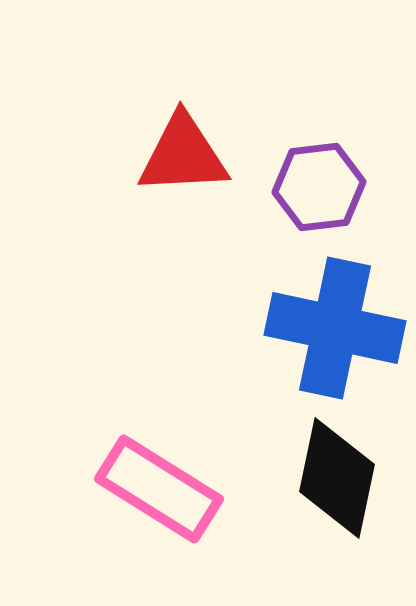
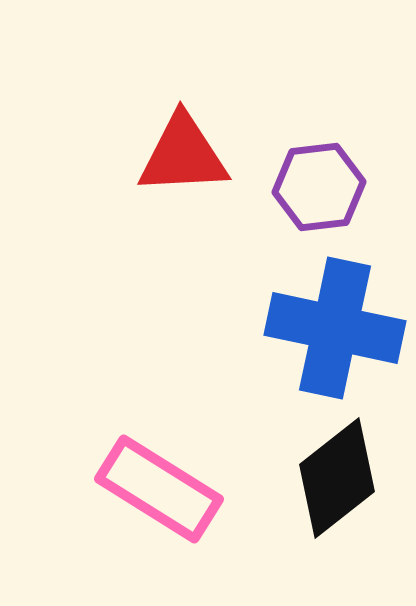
black diamond: rotated 40 degrees clockwise
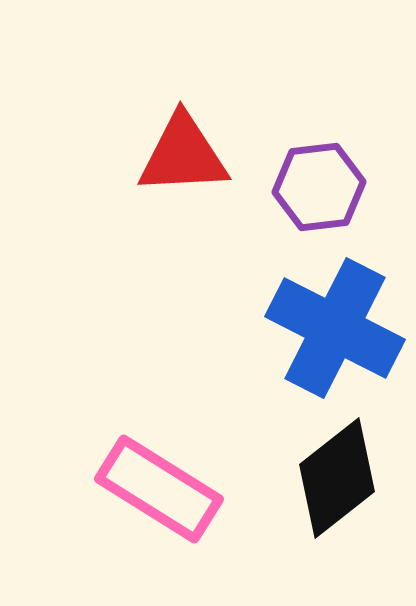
blue cross: rotated 15 degrees clockwise
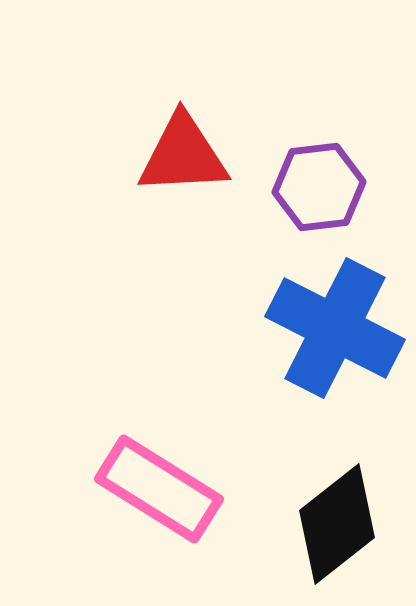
black diamond: moved 46 px down
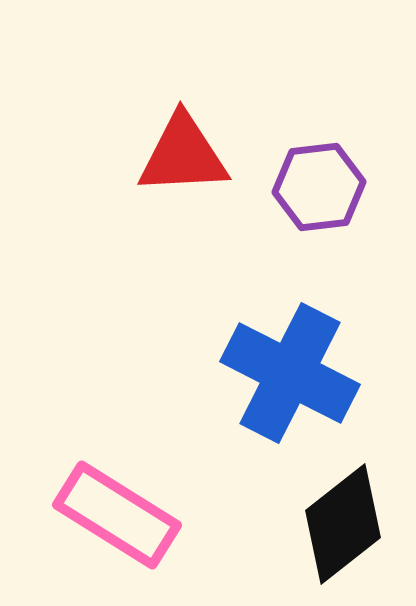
blue cross: moved 45 px left, 45 px down
pink rectangle: moved 42 px left, 26 px down
black diamond: moved 6 px right
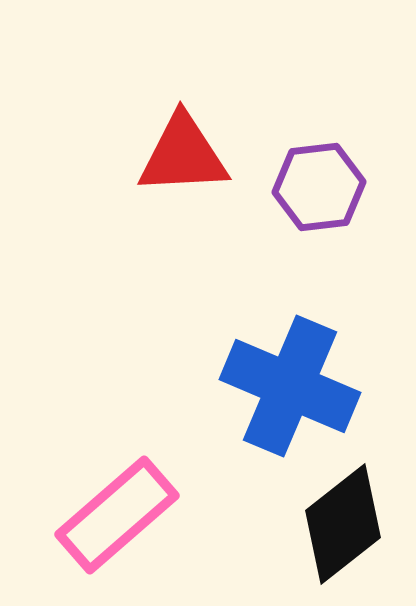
blue cross: moved 13 px down; rotated 4 degrees counterclockwise
pink rectangle: rotated 73 degrees counterclockwise
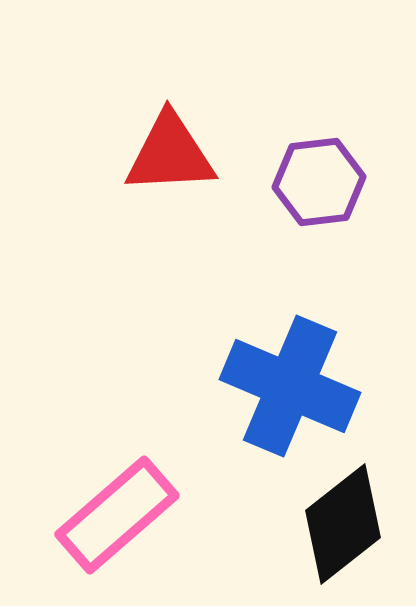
red triangle: moved 13 px left, 1 px up
purple hexagon: moved 5 px up
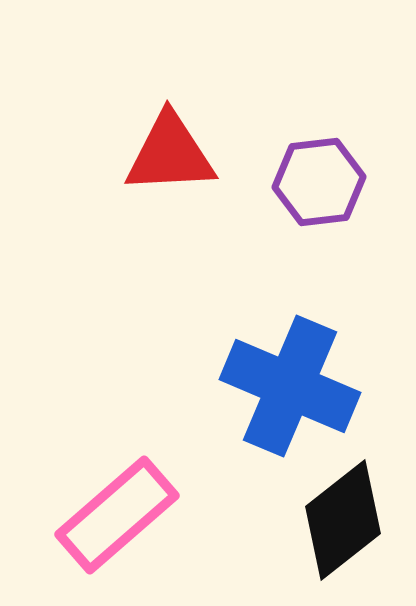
black diamond: moved 4 px up
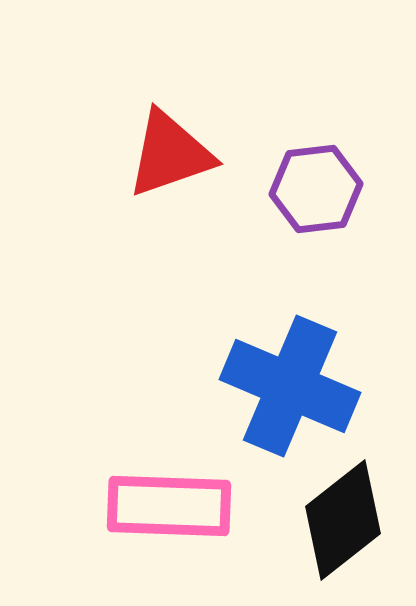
red triangle: rotated 16 degrees counterclockwise
purple hexagon: moved 3 px left, 7 px down
pink rectangle: moved 52 px right, 9 px up; rotated 43 degrees clockwise
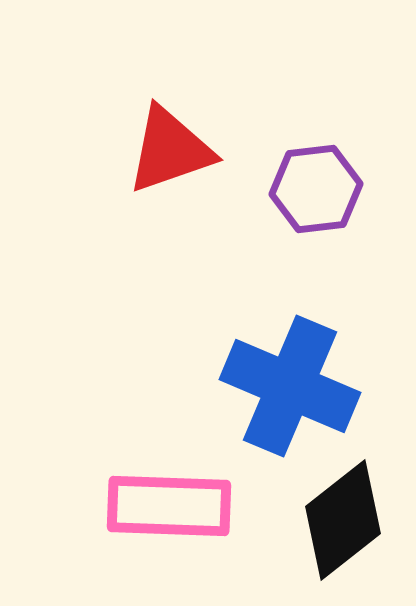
red triangle: moved 4 px up
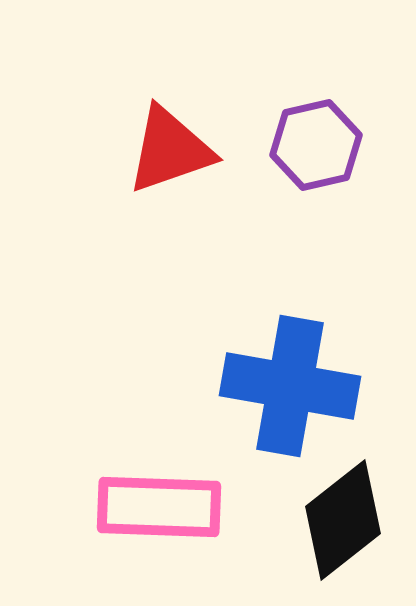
purple hexagon: moved 44 px up; rotated 6 degrees counterclockwise
blue cross: rotated 13 degrees counterclockwise
pink rectangle: moved 10 px left, 1 px down
